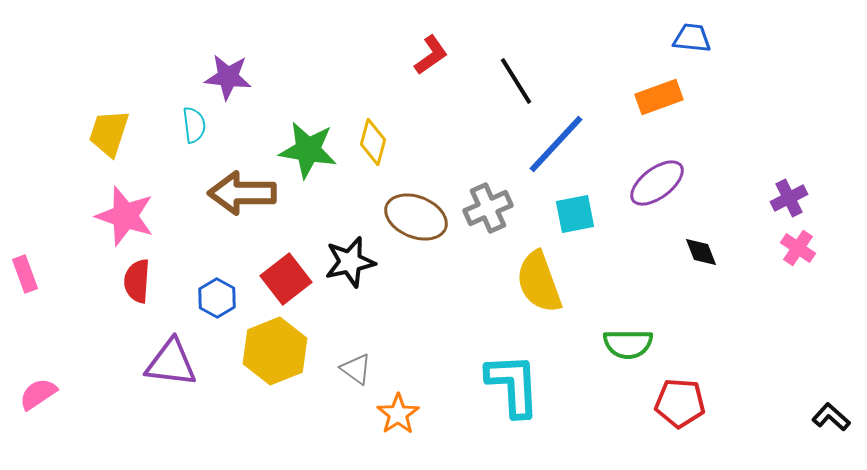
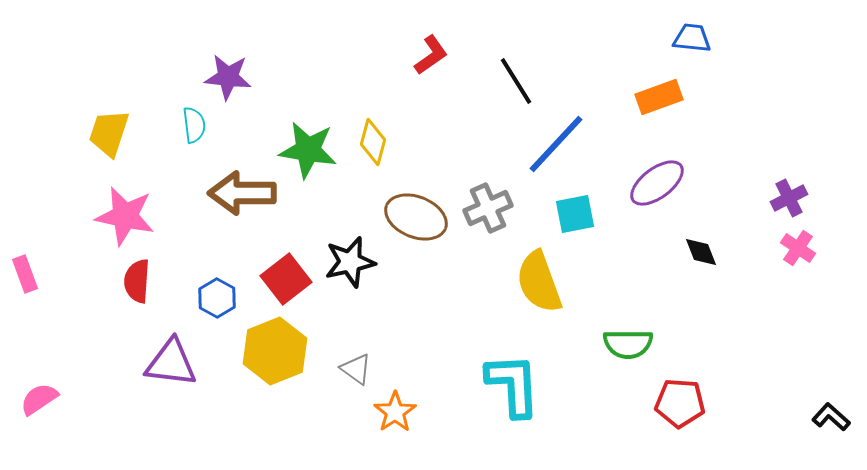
pink star: rotated 6 degrees counterclockwise
pink semicircle: moved 1 px right, 5 px down
orange star: moved 3 px left, 2 px up
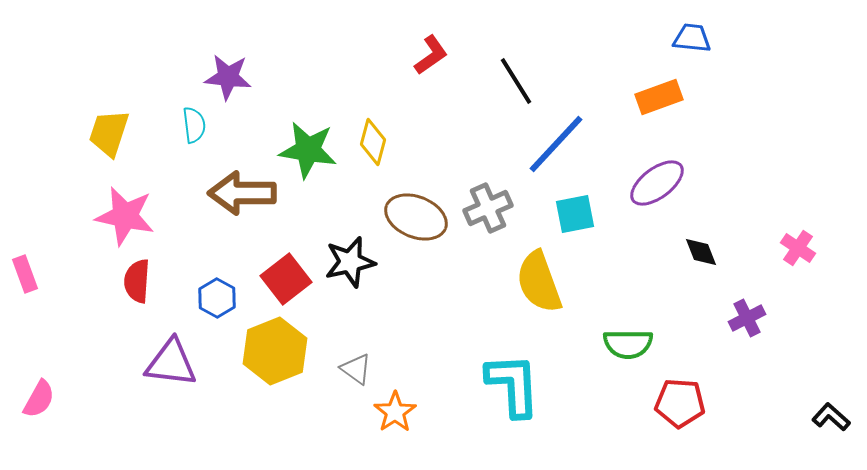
purple cross: moved 42 px left, 120 px down
pink semicircle: rotated 153 degrees clockwise
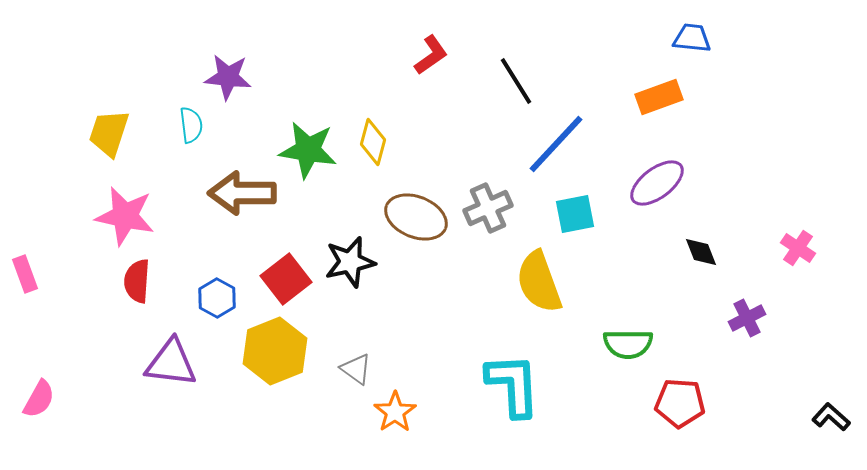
cyan semicircle: moved 3 px left
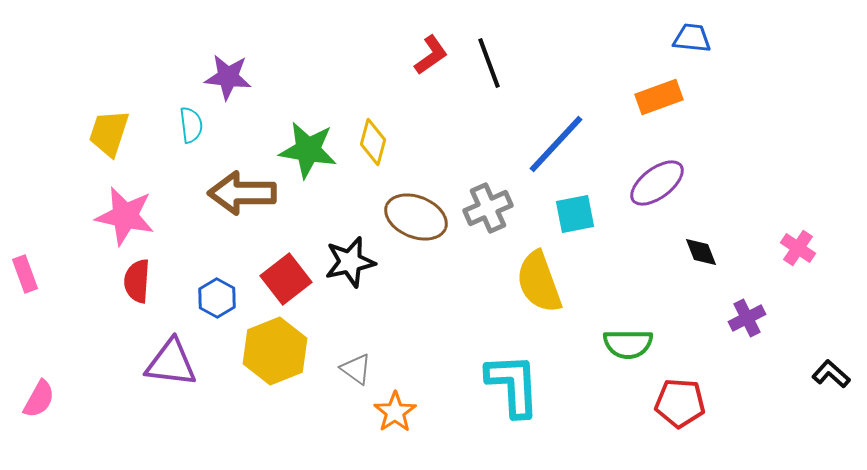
black line: moved 27 px left, 18 px up; rotated 12 degrees clockwise
black L-shape: moved 43 px up
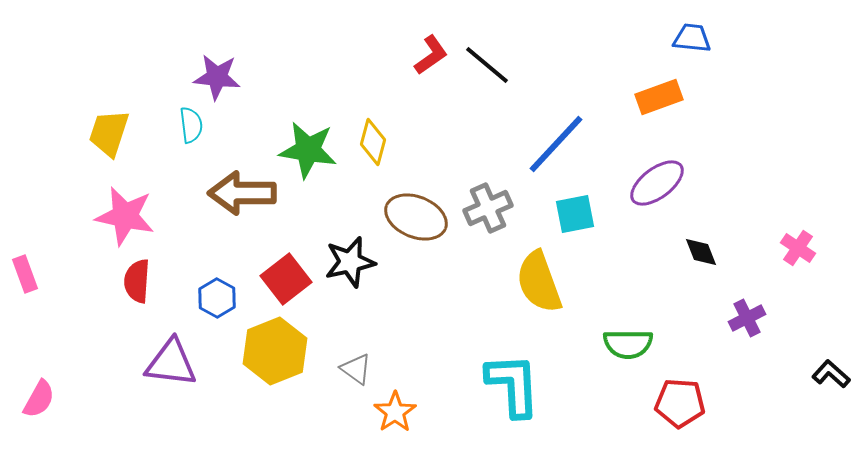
black line: moved 2 px left, 2 px down; rotated 30 degrees counterclockwise
purple star: moved 11 px left
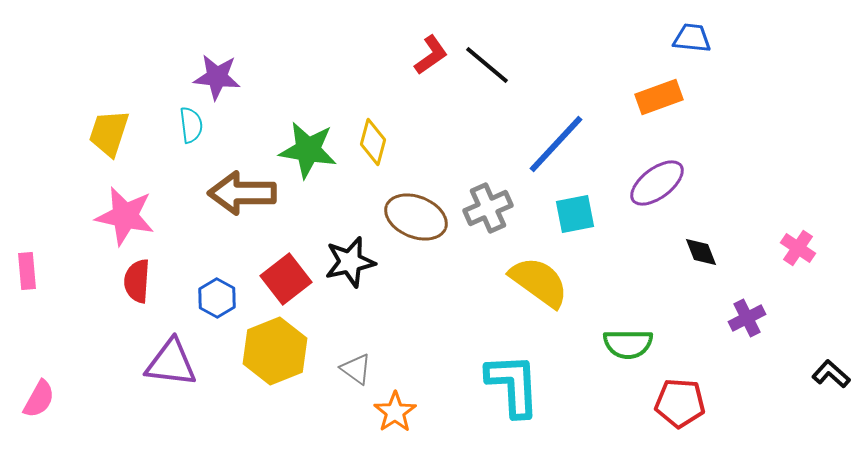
pink rectangle: moved 2 px right, 3 px up; rotated 15 degrees clockwise
yellow semicircle: rotated 146 degrees clockwise
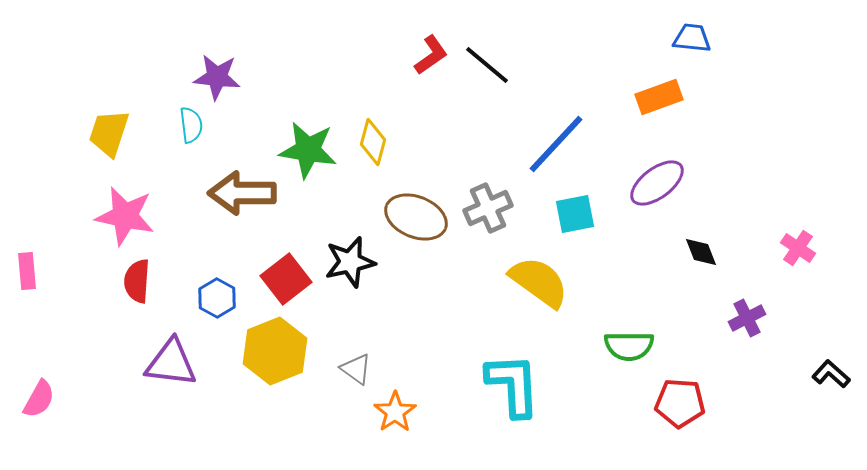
green semicircle: moved 1 px right, 2 px down
